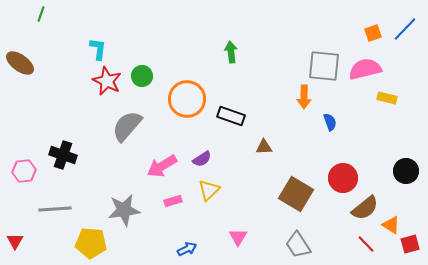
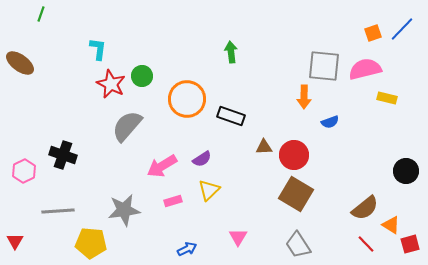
blue line: moved 3 px left
red star: moved 4 px right, 3 px down
blue semicircle: rotated 90 degrees clockwise
pink hexagon: rotated 20 degrees counterclockwise
red circle: moved 49 px left, 23 px up
gray line: moved 3 px right, 2 px down
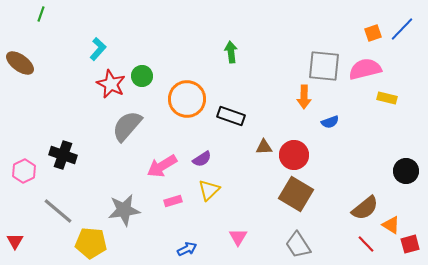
cyan L-shape: rotated 35 degrees clockwise
gray line: rotated 44 degrees clockwise
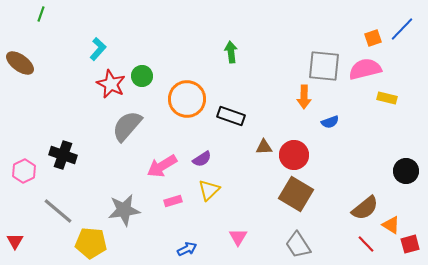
orange square: moved 5 px down
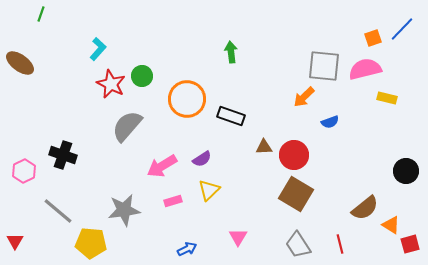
orange arrow: rotated 45 degrees clockwise
red line: moved 26 px left; rotated 30 degrees clockwise
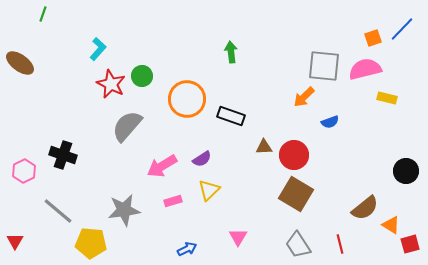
green line: moved 2 px right
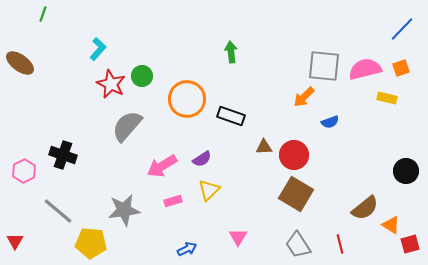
orange square: moved 28 px right, 30 px down
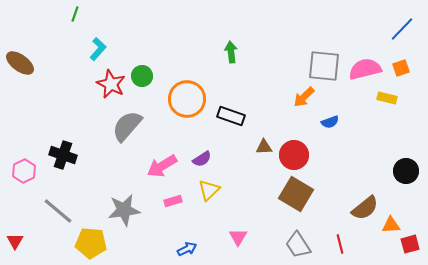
green line: moved 32 px right
orange triangle: rotated 36 degrees counterclockwise
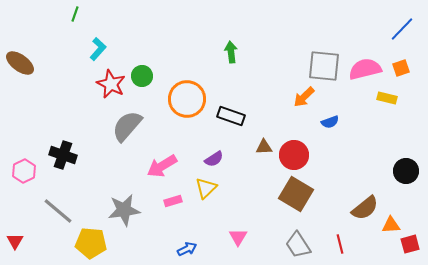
purple semicircle: moved 12 px right
yellow triangle: moved 3 px left, 2 px up
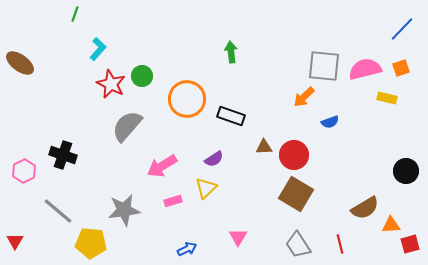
brown semicircle: rotated 8 degrees clockwise
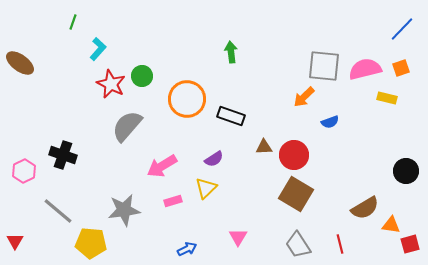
green line: moved 2 px left, 8 px down
orange triangle: rotated 12 degrees clockwise
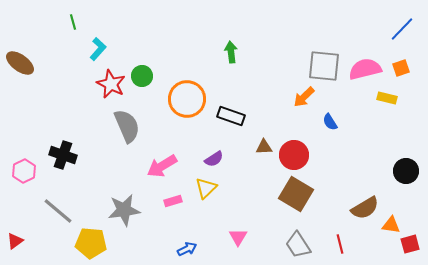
green line: rotated 35 degrees counterclockwise
blue semicircle: rotated 78 degrees clockwise
gray semicircle: rotated 116 degrees clockwise
red triangle: rotated 24 degrees clockwise
